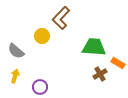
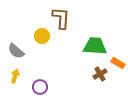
brown L-shape: rotated 140 degrees clockwise
green trapezoid: moved 1 px right, 1 px up
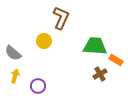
brown L-shape: rotated 20 degrees clockwise
yellow circle: moved 2 px right, 5 px down
gray semicircle: moved 3 px left, 2 px down
orange rectangle: moved 2 px left, 3 px up
purple circle: moved 2 px left, 1 px up
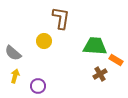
brown L-shape: rotated 15 degrees counterclockwise
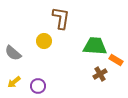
yellow arrow: moved 1 px left, 6 px down; rotated 144 degrees counterclockwise
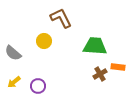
brown L-shape: rotated 35 degrees counterclockwise
orange rectangle: moved 2 px right, 7 px down; rotated 24 degrees counterclockwise
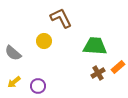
orange rectangle: rotated 48 degrees counterclockwise
brown cross: moved 2 px left, 1 px up
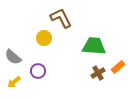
yellow circle: moved 3 px up
green trapezoid: moved 1 px left
gray semicircle: moved 4 px down
purple circle: moved 15 px up
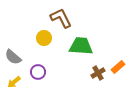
green trapezoid: moved 13 px left
purple circle: moved 1 px down
